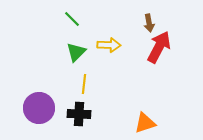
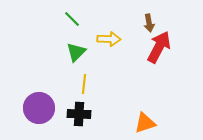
yellow arrow: moved 6 px up
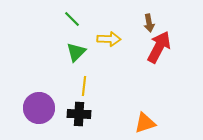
yellow line: moved 2 px down
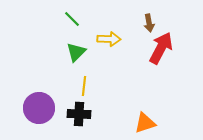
red arrow: moved 2 px right, 1 px down
